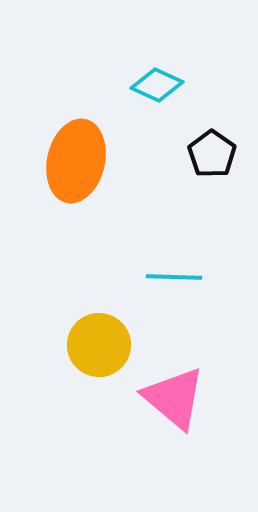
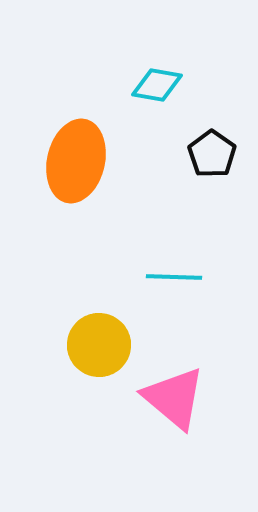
cyan diamond: rotated 15 degrees counterclockwise
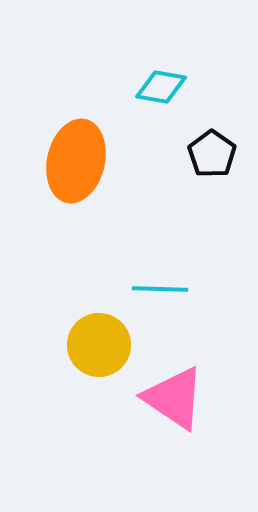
cyan diamond: moved 4 px right, 2 px down
cyan line: moved 14 px left, 12 px down
pink triangle: rotated 6 degrees counterclockwise
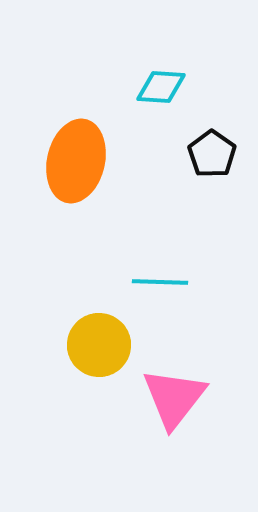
cyan diamond: rotated 6 degrees counterclockwise
cyan line: moved 7 px up
pink triangle: rotated 34 degrees clockwise
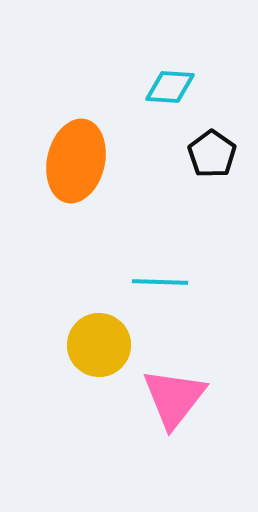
cyan diamond: moved 9 px right
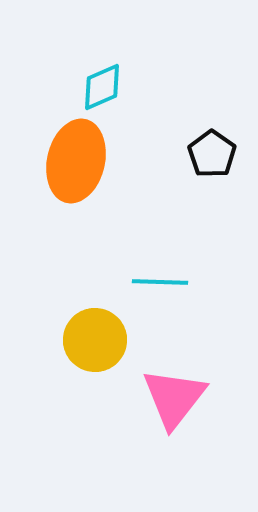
cyan diamond: moved 68 px left; rotated 27 degrees counterclockwise
yellow circle: moved 4 px left, 5 px up
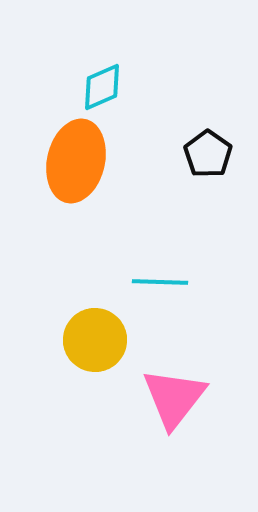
black pentagon: moved 4 px left
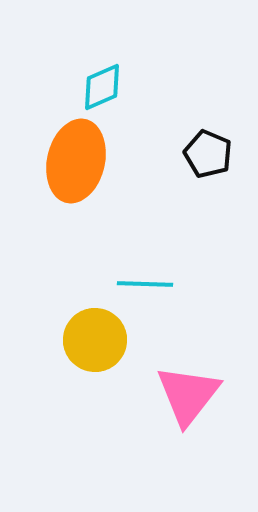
black pentagon: rotated 12 degrees counterclockwise
cyan line: moved 15 px left, 2 px down
pink triangle: moved 14 px right, 3 px up
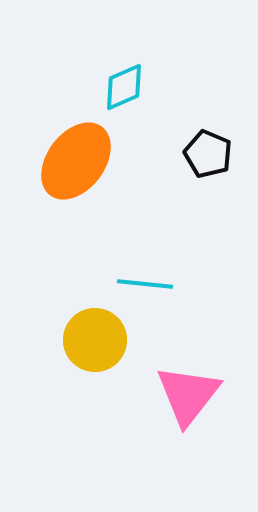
cyan diamond: moved 22 px right
orange ellipse: rotated 24 degrees clockwise
cyan line: rotated 4 degrees clockwise
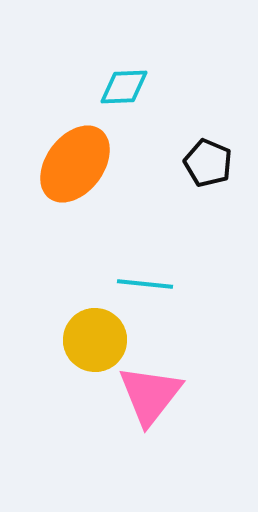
cyan diamond: rotated 21 degrees clockwise
black pentagon: moved 9 px down
orange ellipse: moved 1 px left, 3 px down
pink triangle: moved 38 px left
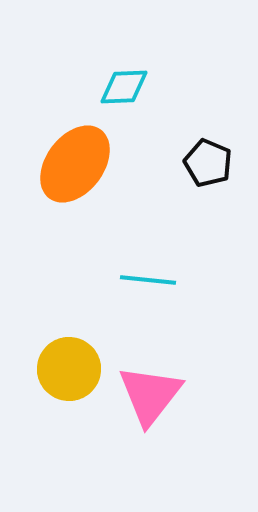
cyan line: moved 3 px right, 4 px up
yellow circle: moved 26 px left, 29 px down
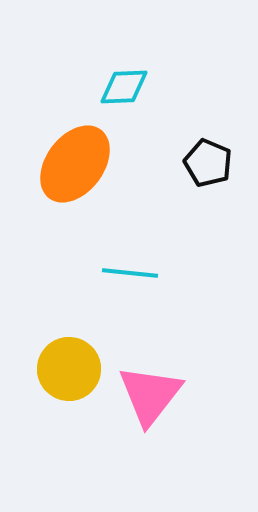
cyan line: moved 18 px left, 7 px up
